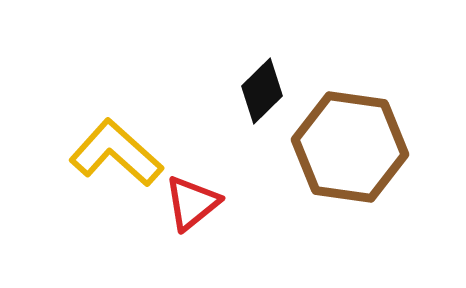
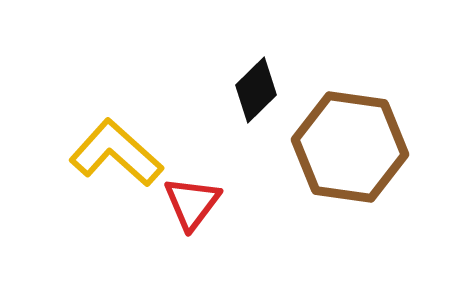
black diamond: moved 6 px left, 1 px up
red triangle: rotated 14 degrees counterclockwise
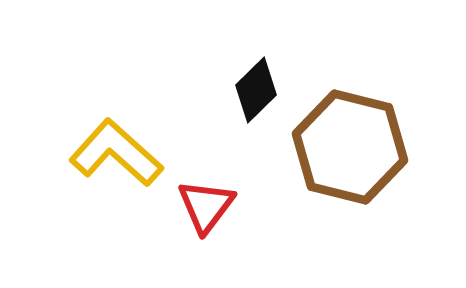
brown hexagon: rotated 6 degrees clockwise
red triangle: moved 14 px right, 3 px down
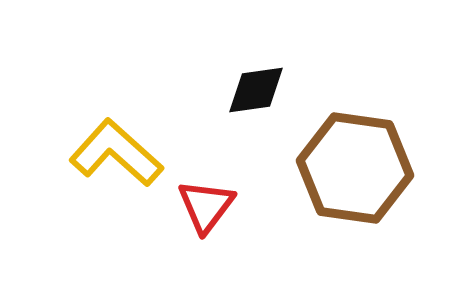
black diamond: rotated 36 degrees clockwise
brown hexagon: moved 5 px right, 21 px down; rotated 6 degrees counterclockwise
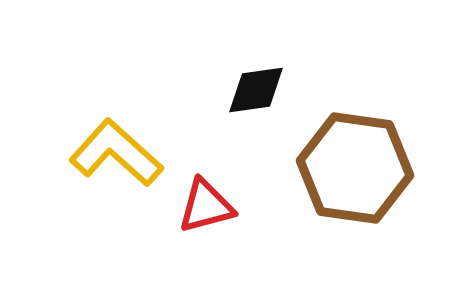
red triangle: rotated 38 degrees clockwise
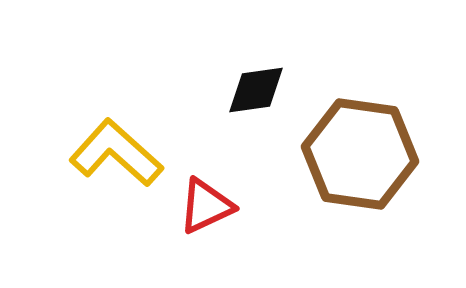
brown hexagon: moved 5 px right, 14 px up
red triangle: rotated 10 degrees counterclockwise
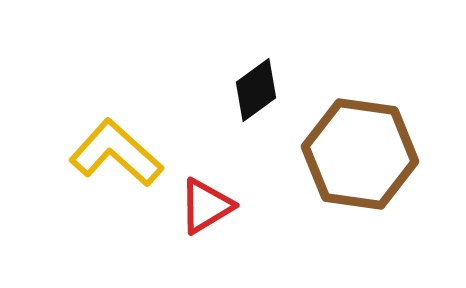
black diamond: rotated 28 degrees counterclockwise
red triangle: rotated 6 degrees counterclockwise
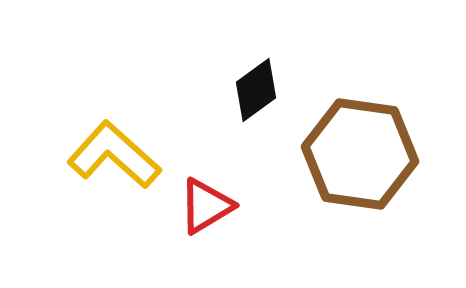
yellow L-shape: moved 2 px left, 2 px down
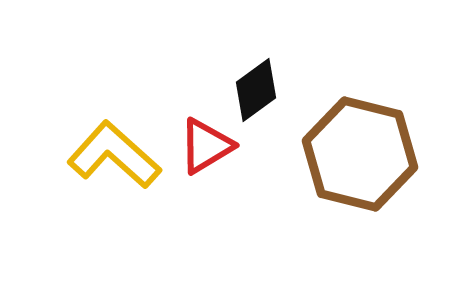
brown hexagon: rotated 6 degrees clockwise
red triangle: moved 60 px up
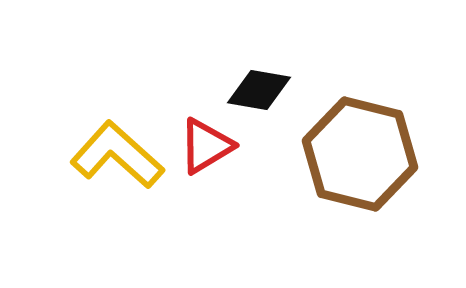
black diamond: moved 3 px right; rotated 46 degrees clockwise
yellow L-shape: moved 3 px right
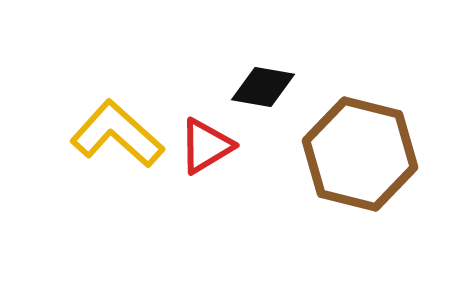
black diamond: moved 4 px right, 3 px up
yellow L-shape: moved 21 px up
